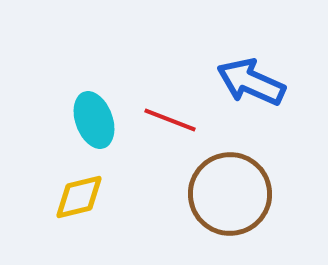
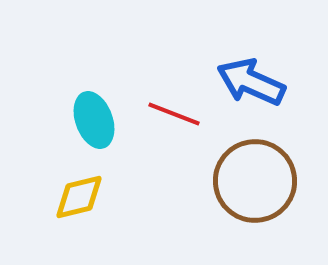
red line: moved 4 px right, 6 px up
brown circle: moved 25 px right, 13 px up
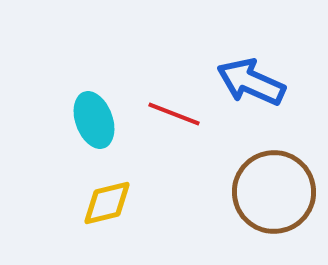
brown circle: moved 19 px right, 11 px down
yellow diamond: moved 28 px right, 6 px down
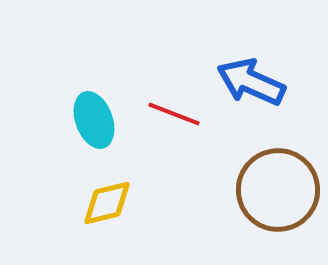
brown circle: moved 4 px right, 2 px up
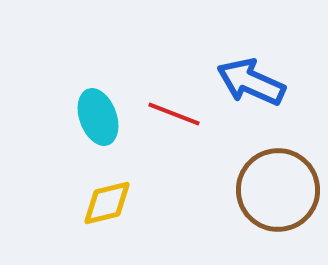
cyan ellipse: moved 4 px right, 3 px up
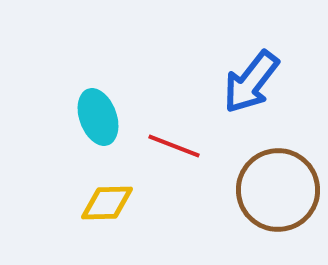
blue arrow: rotated 76 degrees counterclockwise
red line: moved 32 px down
yellow diamond: rotated 12 degrees clockwise
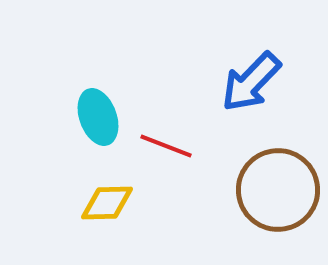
blue arrow: rotated 6 degrees clockwise
red line: moved 8 px left
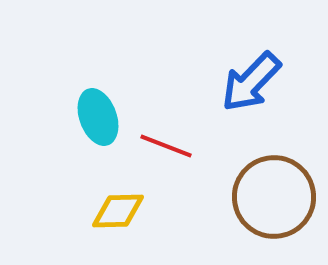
brown circle: moved 4 px left, 7 px down
yellow diamond: moved 11 px right, 8 px down
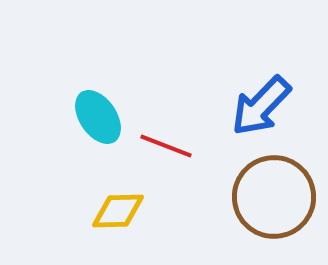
blue arrow: moved 10 px right, 24 px down
cyan ellipse: rotated 14 degrees counterclockwise
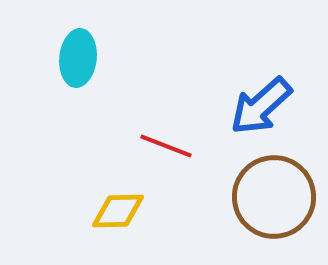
blue arrow: rotated 4 degrees clockwise
cyan ellipse: moved 20 px left, 59 px up; rotated 40 degrees clockwise
